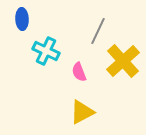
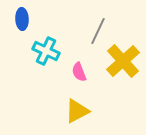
yellow triangle: moved 5 px left, 1 px up
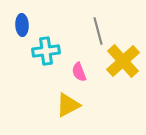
blue ellipse: moved 6 px down
gray line: rotated 40 degrees counterclockwise
cyan cross: rotated 32 degrees counterclockwise
yellow triangle: moved 9 px left, 6 px up
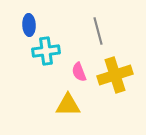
blue ellipse: moved 7 px right
yellow cross: moved 8 px left, 14 px down; rotated 24 degrees clockwise
yellow triangle: rotated 28 degrees clockwise
